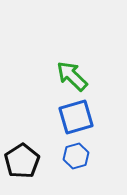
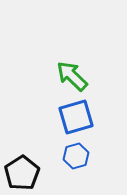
black pentagon: moved 12 px down
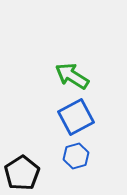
green arrow: rotated 12 degrees counterclockwise
blue square: rotated 12 degrees counterclockwise
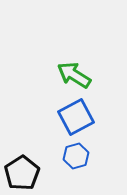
green arrow: moved 2 px right, 1 px up
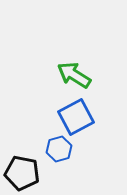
blue hexagon: moved 17 px left, 7 px up
black pentagon: rotated 28 degrees counterclockwise
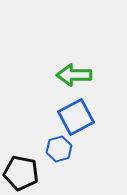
green arrow: rotated 32 degrees counterclockwise
black pentagon: moved 1 px left
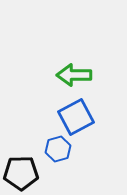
blue hexagon: moved 1 px left
black pentagon: rotated 12 degrees counterclockwise
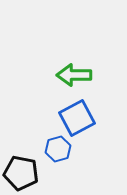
blue square: moved 1 px right, 1 px down
black pentagon: rotated 12 degrees clockwise
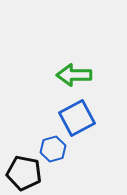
blue hexagon: moved 5 px left
black pentagon: moved 3 px right
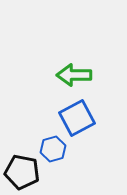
black pentagon: moved 2 px left, 1 px up
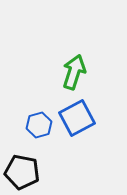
green arrow: moved 3 px up; rotated 108 degrees clockwise
blue hexagon: moved 14 px left, 24 px up
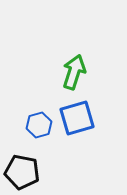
blue square: rotated 12 degrees clockwise
